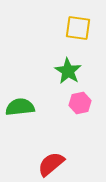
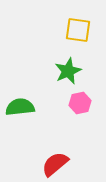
yellow square: moved 2 px down
green star: rotated 16 degrees clockwise
red semicircle: moved 4 px right
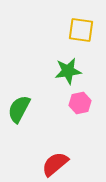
yellow square: moved 3 px right
green star: rotated 16 degrees clockwise
green semicircle: moved 1 px left, 2 px down; rotated 56 degrees counterclockwise
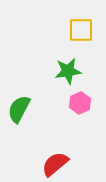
yellow square: rotated 8 degrees counterclockwise
pink hexagon: rotated 10 degrees counterclockwise
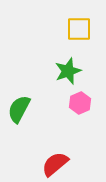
yellow square: moved 2 px left, 1 px up
green star: rotated 12 degrees counterclockwise
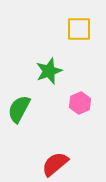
green star: moved 19 px left
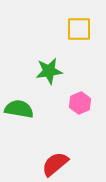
green star: rotated 12 degrees clockwise
green semicircle: rotated 72 degrees clockwise
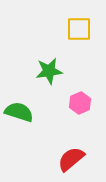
green semicircle: moved 3 px down; rotated 8 degrees clockwise
red semicircle: moved 16 px right, 5 px up
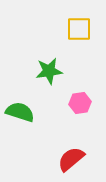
pink hexagon: rotated 15 degrees clockwise
green semicircle: moved 1 px right
